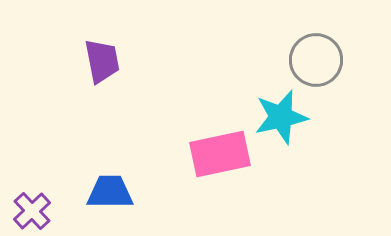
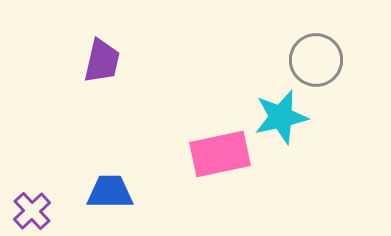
purple trapezoid: rotated 24 degrees clockwise
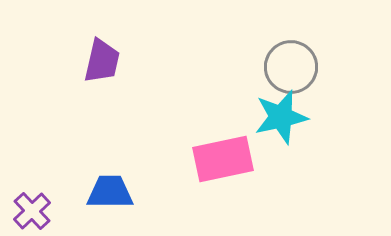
gray circle: moved 25 px left, 7 px down
pink rectangle: moved 3 px right, 5 px down
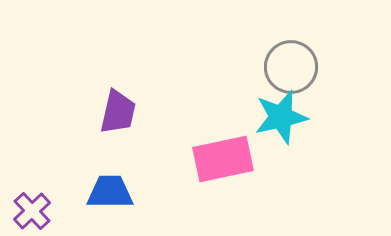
purple trapezoid: moved 16 px right, 51 px down
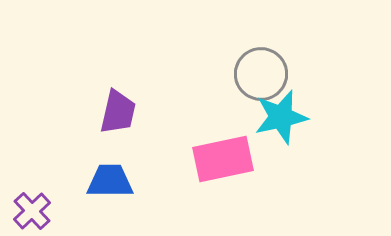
gray circle: moved 30 px left, 7 px down
blue trapezoid: moved 11 px up
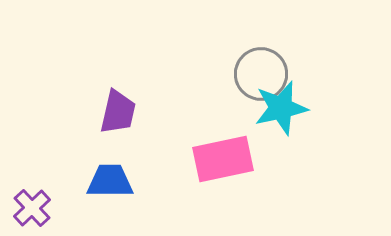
cyan star: moved 9 px up
purple cross: moved 3 px up
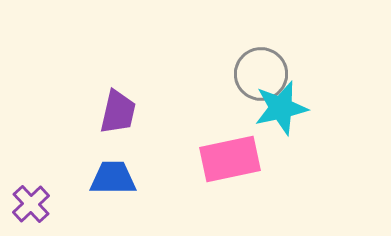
pink rectangle: moved 7 px right
blue trapezoid: moved 3 px right, 3 px up
purple cross: moved 1 px left, 4 px up
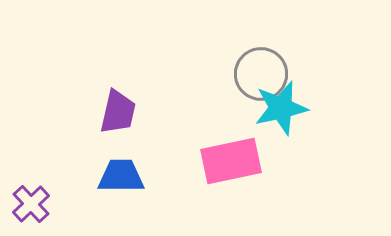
pink rectangle: moved 1 px right, 2 px down
blue trapezoid: moved 8 px right, 2 px up
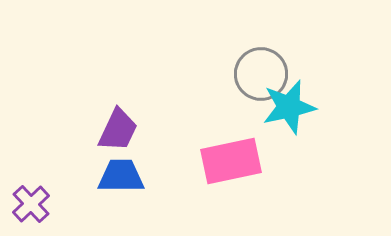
cyan star: moved 8 px right, 1 px up
purple trapezoid: moved 18 px down; rotated 12 degrees clockwise
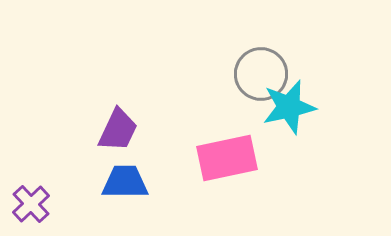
pink rectangle: moved 4 px left, 3 px up
blue trapezoid: moved 4 px right, 6 px down
